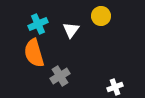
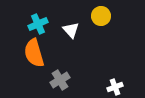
white triangle: rotated 18 degrees counterclockwise
gray cross: moved 4 px down
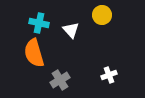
yellow circle: moved 1 px right, 1 px up
cyan cross: moved 1 px right, 1 px up; rotated 36 degrees clockwise
white cross: moved 6 px left, 12 px up
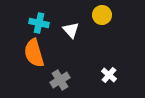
white cross: rotated 28 degrees counterclockwise
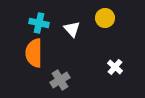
yellow circle: moved 3 px right, 3 px down
white triangle: moved 1 px right, 1 px up
orange semicircle: rotated 16 degrees clockwise
white cross: moved 6 px right, 8 px up
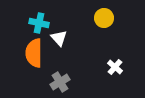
yellow circle: moved 1 px left
white triangle: moved 13 px left, 9 px down
gray cross: moved 2 px down
